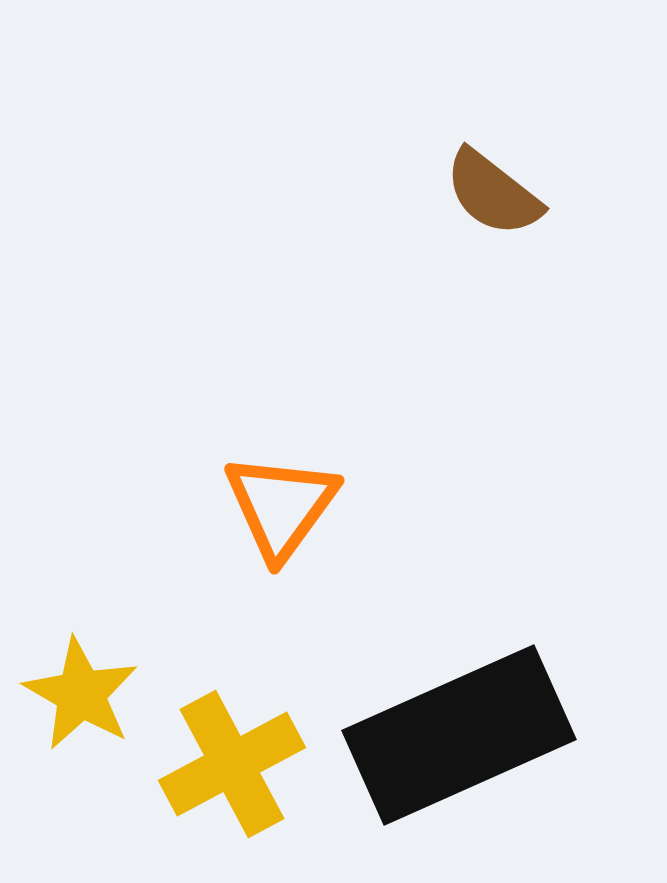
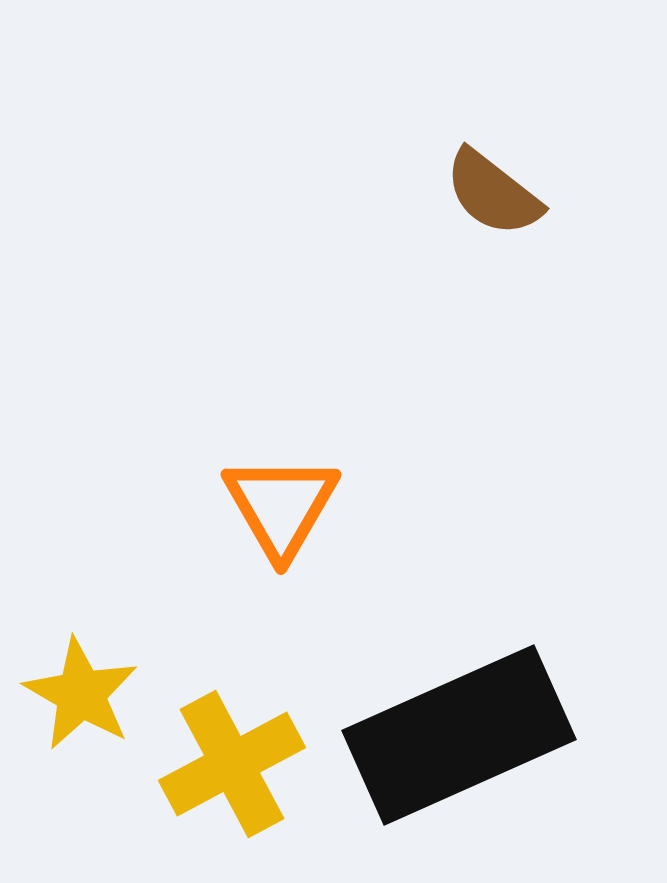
orange triangle: rotated 6 degrees counterclockwise
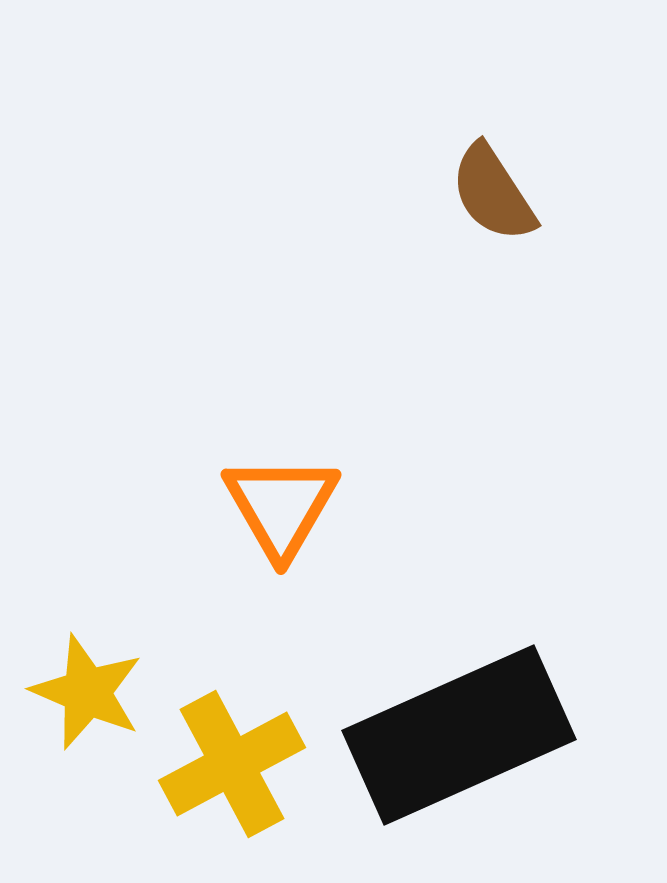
brown semicircle: rotated 19 degrees clockwise
yellow star: moved 6 px right, 2 px up; rotated 7 degrees counterclockwise
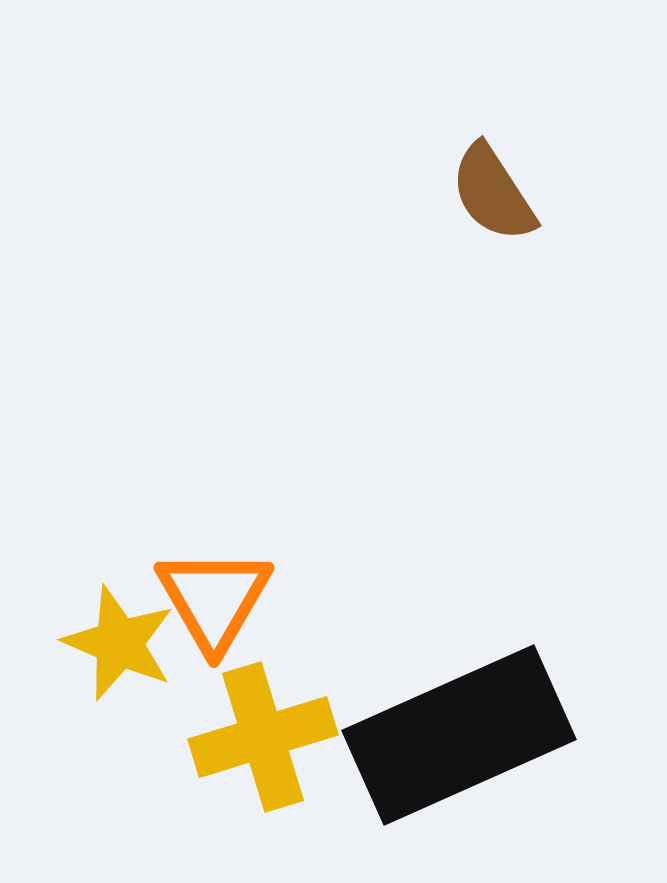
orange triangle: moved 67 px left, 93 px down
yellow star: moved 32 px right, 49 px up
yellow cross: moved 31 px right, 27 px up; rotated 11 degrees clockwise
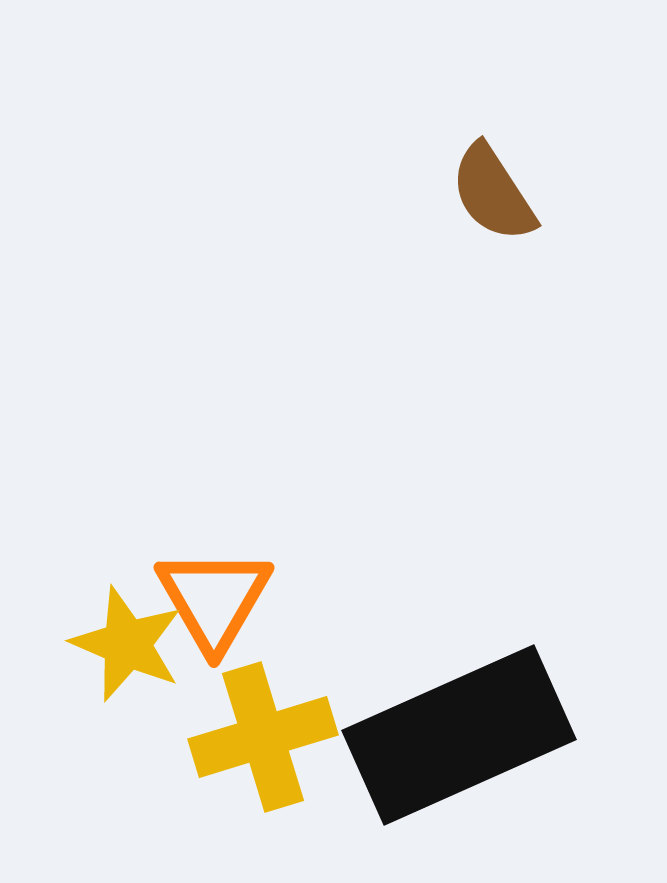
yellow star: moved 8 px right, 1 px down
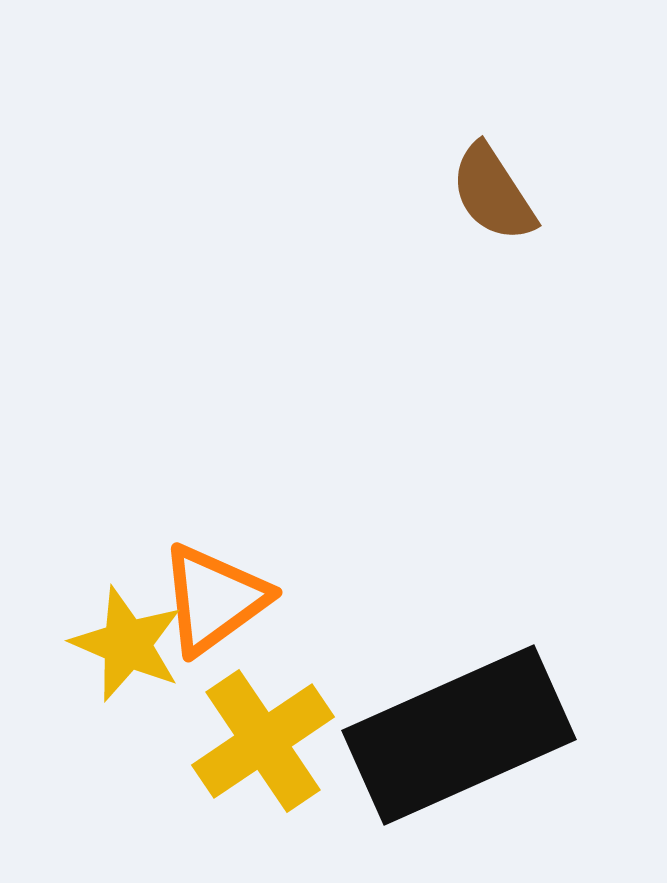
orange triangle: rotated 24 degrees clockwise
yellow cross: moved 4 px down; rotated 17 degrees counterclockwise
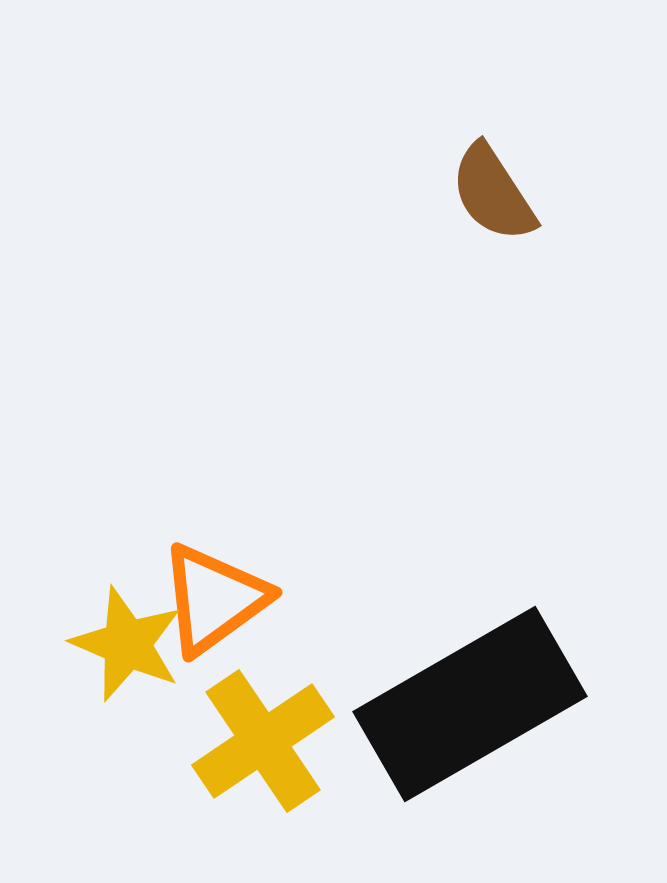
black rectangle: moved 11 px right, 31 px up; rotated 6 degrees counterclockwise
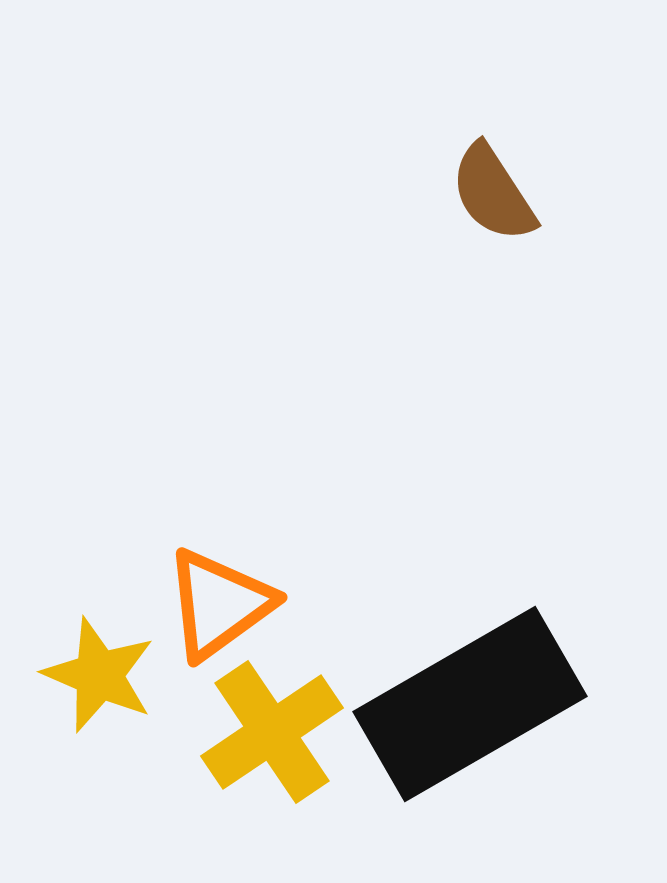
orange triangle: moved 5 px right, 5 px down
yellow star: moved 28 px left, 31 px down
yellow cross: moved 9 px right, 9 px up
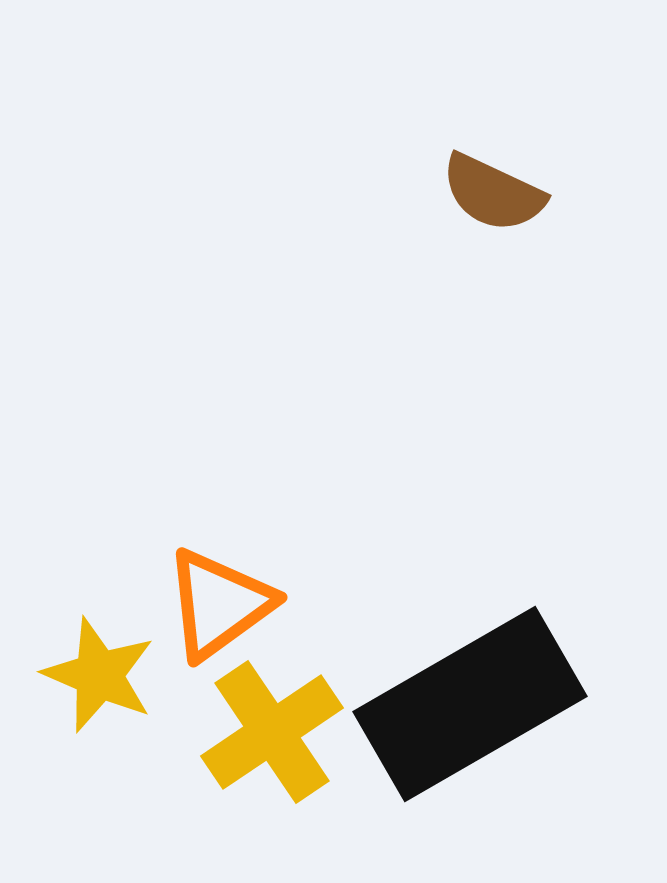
brown semicircle: rotated 32 degrees counterclockwise
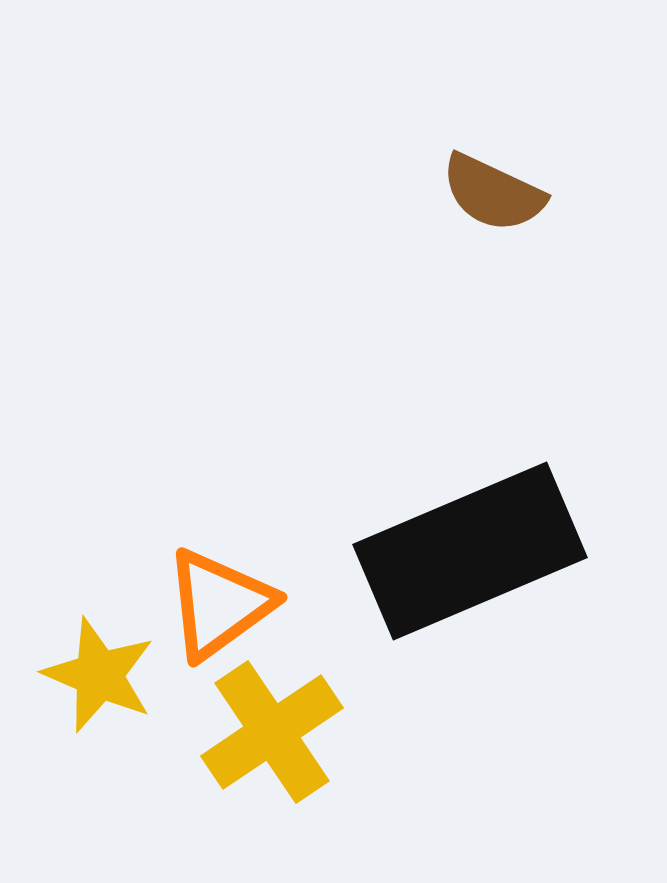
black rectangle: moved 153 px up; rotated 7 degrees clockwise
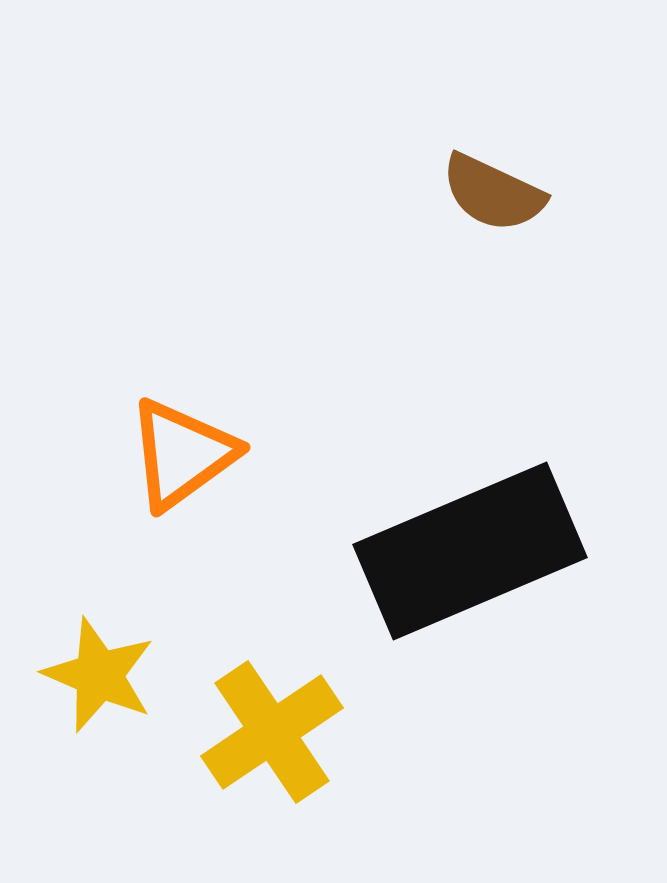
orange triangle: moved 37 px left, 150 px up
